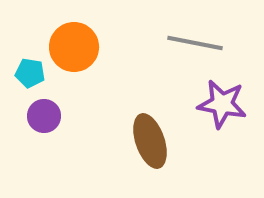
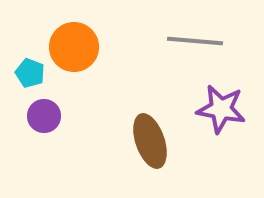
gray line: moved 2 px up; rotated 6 degrees counterclockwise
cyan pentagon: rotated 12 degrees clockwise
purple star: moved 1 px left, 5 px down
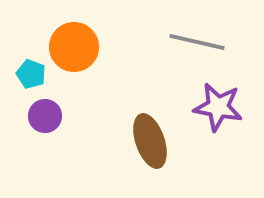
gray line: moved 2 px right, 1 px down; rotated 8 degrees clockwise
cyan pentagon: moved 1 px right, 1 px down
purple star: moved 3 px left, 2 px up
purple circle: moved 1 px right
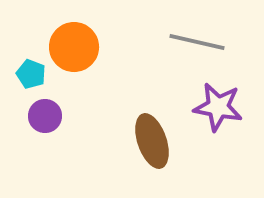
brown ellipse: moved 2 px right
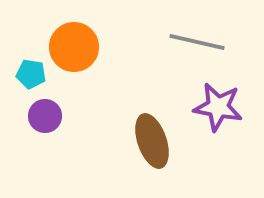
cyan pentagon: rotated 12 degrees counterclockwise
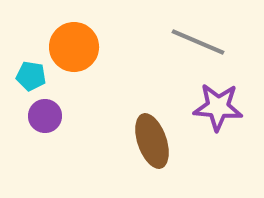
gray line: moved 1 px right; rotated 10 degrees clockwise
cyan pentagon: moved 2 px down
purple star: rotated 6 degrees counterclockwise
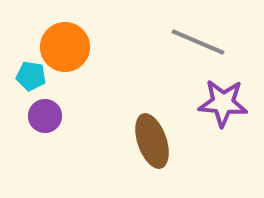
orange circle: moved 9 px left
purple star: moved 5 px right, 4 px up
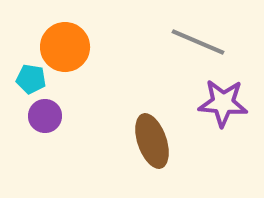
cyan pentagon: moved 3 px down
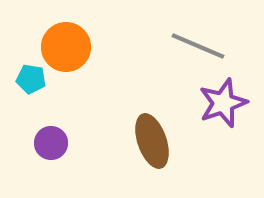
gray line: moved 4 px down
orange circle: moved 1 px right
purple star: rotated 24 degrees counterclockwise
purple circle: moved 6 px right, 27 px down
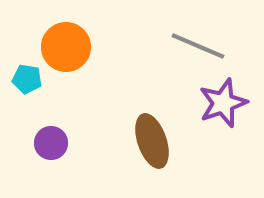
cyan pentagon: moved 4 px left
